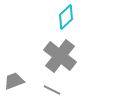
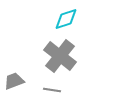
cyan diamond: moved 2 px down; rotated 25 degrees clockwise
gray line: rotated 18 degrees counterclockwise
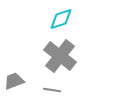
cyan diamond: moved 5 px left
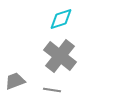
gray trapezoid: moved 1 px right
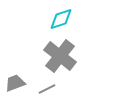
gray trapezoid: moved 2 px down
gray line: moved 5 px left, 1 px up; rotated 36 degrees counterclockwise
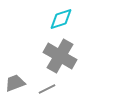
gray cross: rotated 8 degrees counterclockwise
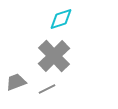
gray cross: moved 6 px left; rotated 16 degrees clockwise
gray trapezoid: moved 1 px right, 1 px up
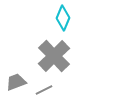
cyan diamond: moved 2 px right, 1 px up; rotated 50 degrees counterclockwise
gray line: moved 3 px left, 1 px down
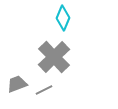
gray cross: moved 1 px down
gray trapezoid: moved 1 px right, 2 px down
